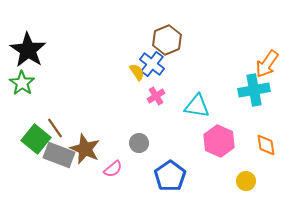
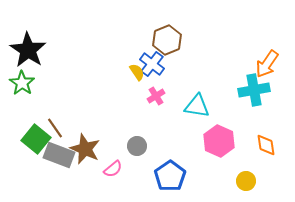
gray circle: moved 2 px left, 3 px down
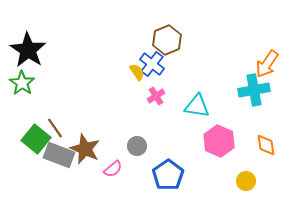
blue pentagon: moved 2 px left, 1 px up
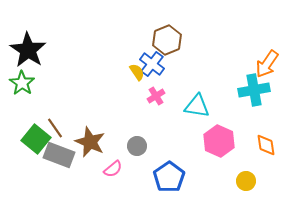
brown star: moved 5 px right, 7 px up
blue pentagon: moved 1 px right, 2 px down
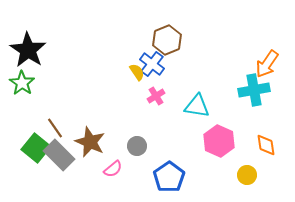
green square: moved 9 px down
gray rectangle: rotated 24 degrees clockwise
yellow circle: moved 1 px right, 6 px up
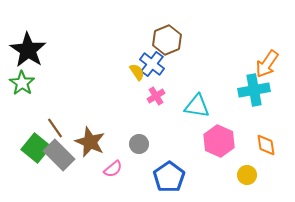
gray circle: moved 2 px right, 2 px up
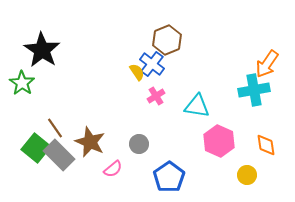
black star: moved 14 px right
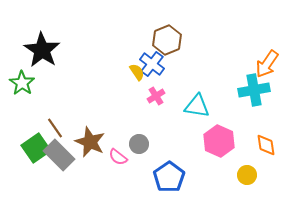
green square: rotated 16 degrees clockwise
pink semicircle: moved 5 px right, 12 px up; rotated 78 degrees clockwise
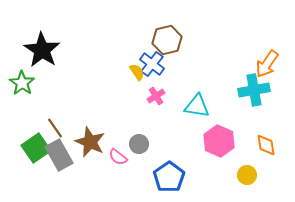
brown hexagon: rotated 8 degrees clockwise
gray rectangle: rotated 16 degrees clockwise
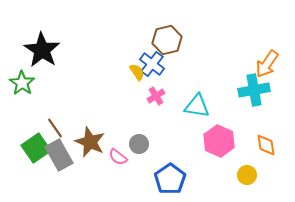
blue pentagon: moved 1 px right, 2 px down
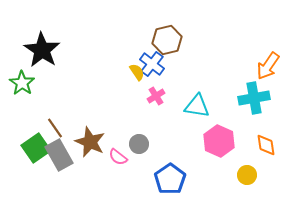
orange arrow: moved 1 px right, 2 px down
cyan cross: moved 8 px down
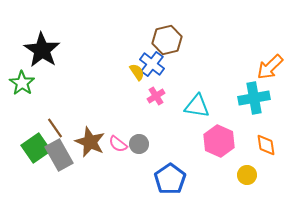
orange arrow: moved 2 px right, 1 px down; rotated 12 degrees clockwise
pink semicircle: moved 13 px up
